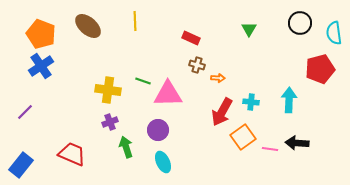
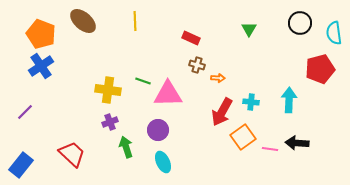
brown ellipse: moved 5 px left, 5 px up
red trapezoid: rotated 20 degrees clockwise
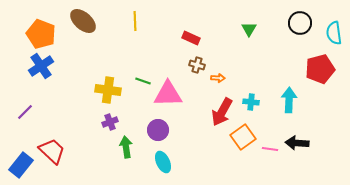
green arrow: rotated 10 degrees clockwise
red trapezoid: moved 20 px left, 3 px up
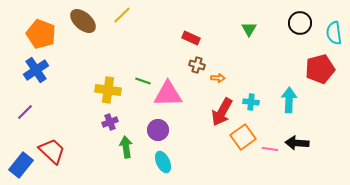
yellow line: moved 13 px left, 6 px up; rotated 48 degrees clockwise
blue cross: moved 5 px left, 4 px down
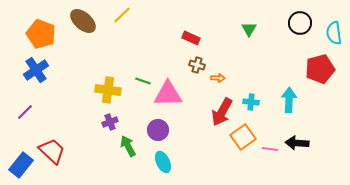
green arrow: moved 2 px right, 1 px up; rotated 20 degrees counterclockwise
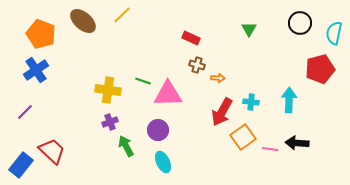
cyan semicircle: rotated 20 degrees clockwise
green arrow: moved 2 px left
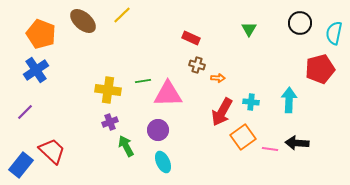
green line: rotated 28 degrees counterclockwise
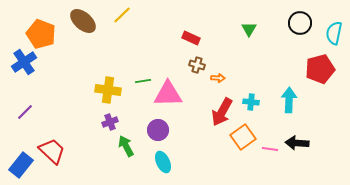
blue cross: moved 12 px left, 8 px up
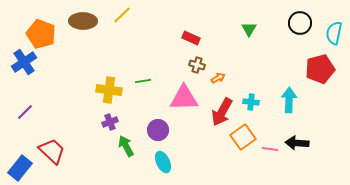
brown ellipse: rotated 40 degrees counterclockwise
orange arrow: rotated 32 degrees counterclockwise
yellow cross: moved 1 px right
pink triangle: moved 16 px right, 4 px down
blue rectangle: moved 1 px left, 3 px down
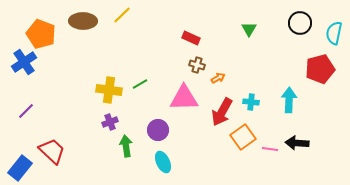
green line: moved 3 px left, 3 px down; rotated 21 degrees counterclockwise
purple line: moved 1 px right, 1 px up
green arrow: rotated 20 degrees clockwise
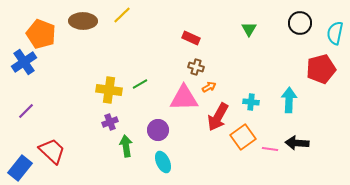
cyan semicircle: moved 1 px right
brown cross: moved 1 px left, 2 px down
red pentagon: moved 1 px right
orange arrow: moved 9 px left, 9 px down
red arrow: moved 4 px left, 5 px down
